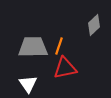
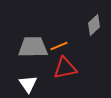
orange line: rotated 48 degrees clockwise
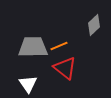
red triangle: rotated 50 degrees clockwise
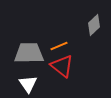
gray trapezoid: moved 4 px left, 6 px down
red triangle: moved 3 px left, 2 px up
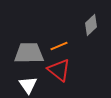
gray diamond: moved 3 px left
red triangle: moved 3 px left, 4 px down
white triangle: moved 1 px down
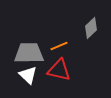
gray diamond: moved 3 px down
red triangle: rotated 25 degrees counterclockwise
white triangle: moved 10 px up; rotated 12 degrees counterclockwise
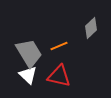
gray trapezoid: rotated 60 degrees clockwise
red triangle: moved 6 px down
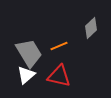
white triangle: moved 2 px left; rotated 36 degrees clockwise
